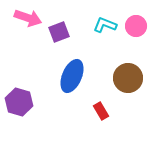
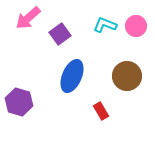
pink arrow: rotated 120 degrees clockwise
purple square: moved 1 px right, 2 px down; rotated 15 degrees counterclockwise
brown circle: moved 1 px left, 2 px up
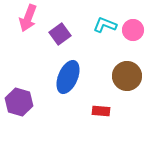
pink arrow: rotated 28 degrees counterclockwise
pink circle: moved 3 px left, 4 px down
blue ellipse: moved 4 px left, 1 px down
red rectangle: rotated 54 degrees counterclockwise
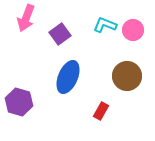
pink arrow: moved 2 px left
red rectangle: rotated 66 degrees counterclockwise
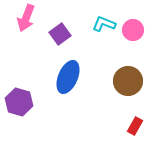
cyan L-shape: moved 1 px left, 1 px up
brown circle: moved 1 px right, 5 px down
red rectangle: moved 34 px right, 15 px down
